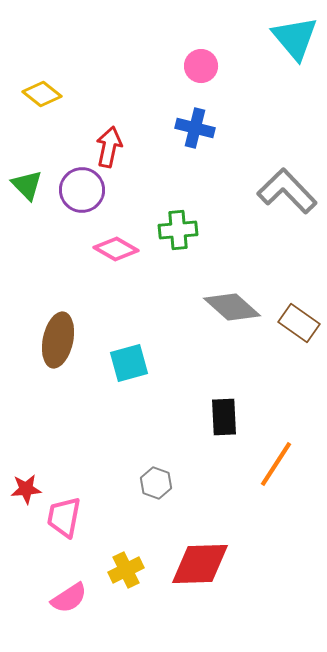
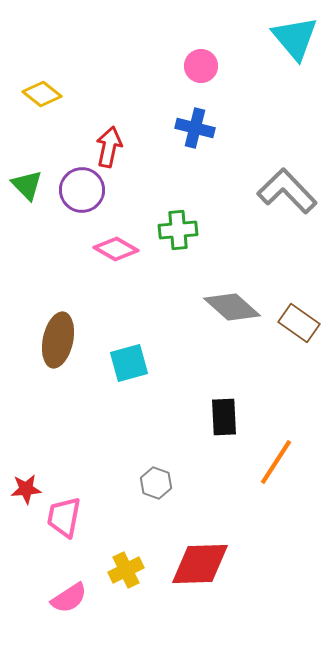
orange line: moved 2 px up
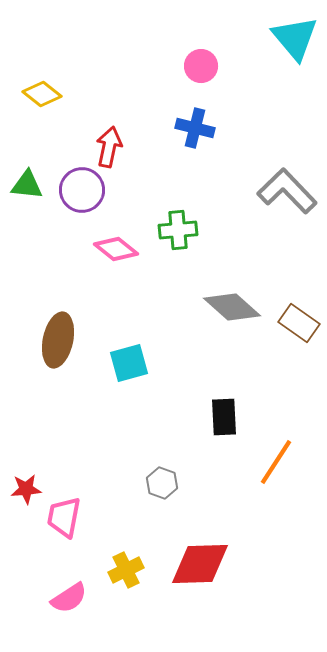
green triangle: rotated 40 degrees counterclockwise
pink diamond: rotated 9 degrees clockwise
gray hexagon: moved 6 px right
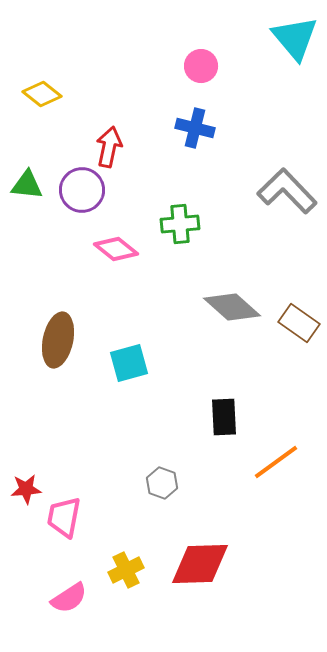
green cross: moved 2 px right, 6 px up
orange line: rotated 21 degrees clockwise
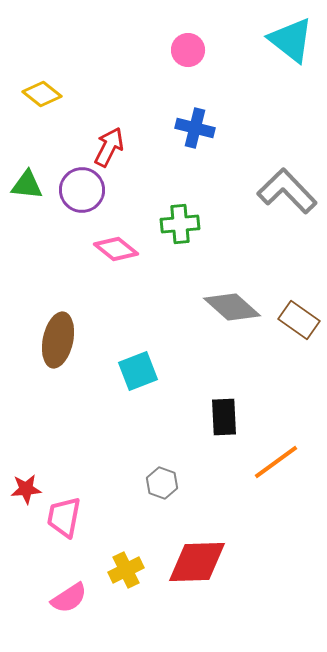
cyan triangle: moved 4 px left, 2 px down; rotated 12 degrees counterclockwise
pink circle: moved 13 px left, 16 px up
red arrow: rotated 15 degrees clockwise
brown rectangle: moved 3 px up
cyan square: moved 9 px right, 8 px down; rotated 6 degrees counterclockwise
red diamond: moved 3 px left, 2 px up
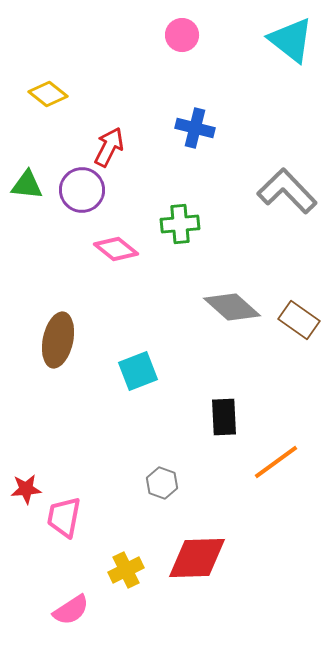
pink circle: moved 6 px left, 15 px up
yellow diamond: moved 6 px right
red diamond: moved 4 px up
pink semicircle: moved 2 px right, 12 px down
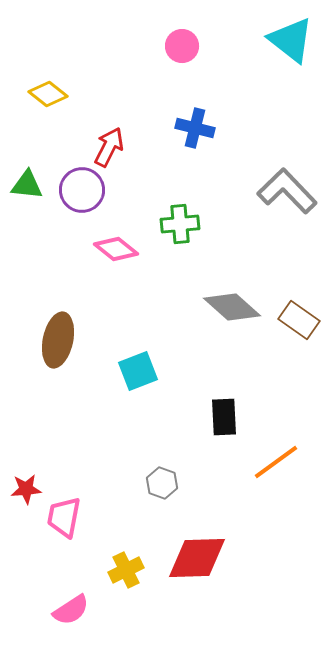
pink circle: moved 11 px down
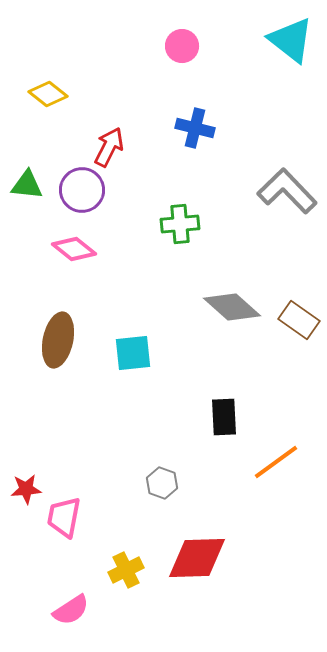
pink diamond: moved 42 px left
cyan square: moved 5 px left, 18 px up; rotated 15 degrees clockwise
